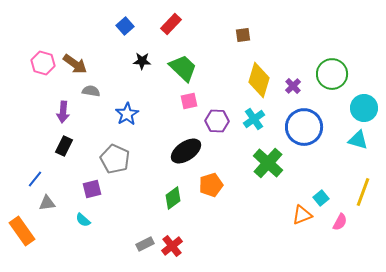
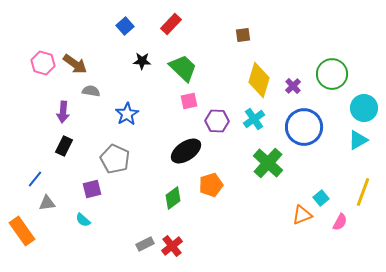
cyan triangle: rotated 45 degrees counterclockwise
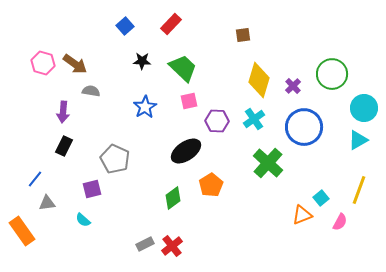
blue star: moved 18 px right, 7 px up
orange pentagon: rotated 15 degrees counterclockwise
yellow line: moved 4 px left, 2 px up
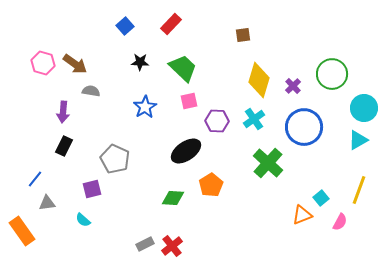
black star: moved 2 px left, 1 px down
green diamond: rotated 40 degrees clockwise
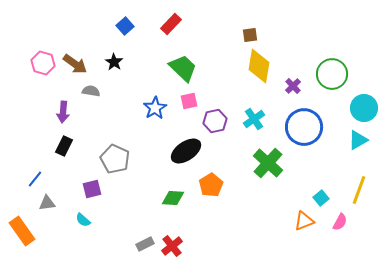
brown square: moved 7 px right
black star: moved 26 px left; rotated 30 degrees clockwise
yellow diamond: moved 14 px up; rotated 8 degrees counterclockwise
blue star: moved 10 px right, 1 px down
purple hexagon: moved 2 px left; rotated 15 degrees counterclockwise
orange triangle: moved 2 px right, 6 px down
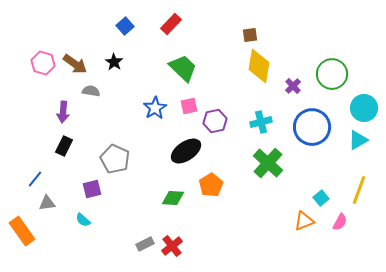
pink square: moved 5 px down
cyan cross: moved 7 px right, 3 px down; rotated 20 degrees clockwise
blue circle: moved 8 px right
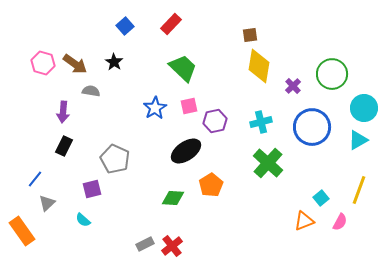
gray triangle: rotated 36 degrees counterclockwise
